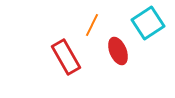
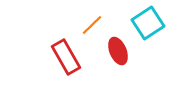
orange line: rotated 20 degrees clockwise
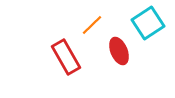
red ellipse: moved 1 px right
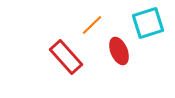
cyan square: rotated 16 degrees clockwise
red rectangle: rotated 12 degrees counterclockwise
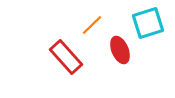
red ellipse: moved 1 px right, 1 px up
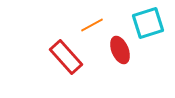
orange line: rotated 15 degrees clockwise
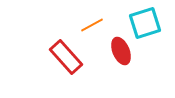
cyan square: moved 3 px left
red ellipse: moved 1 px right, 1 px down
